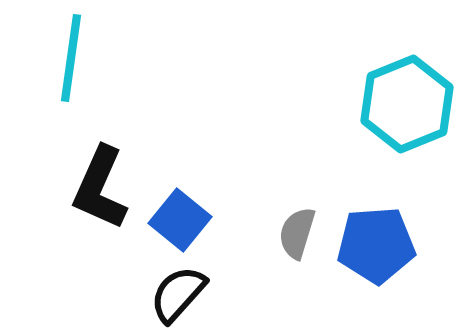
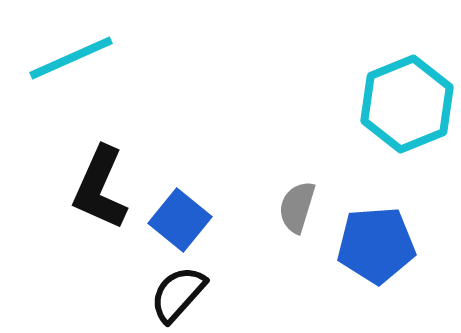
cyan line: rotated 58 degrees clockwise
gray semicircle: moved 26 px up
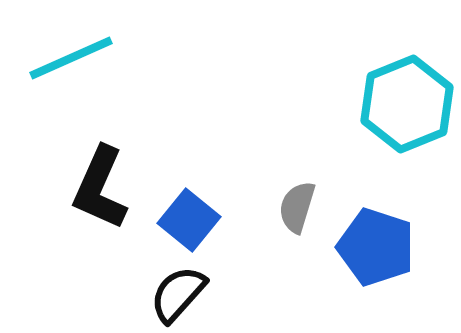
blue square: moved 9 px right
blue pentagon: moved 2 px down; rotated 22 degrees clockwise
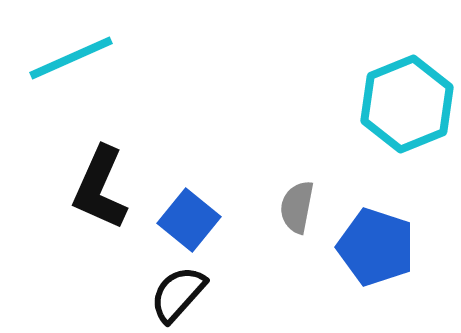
gray semicircle: rotated 6 degrees counterclockwise
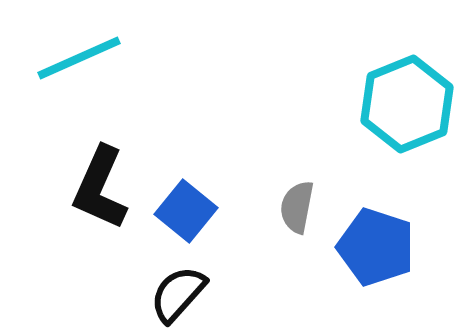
cyan line: moved 8 px right
blue square: moved 3 px left, 9 px up
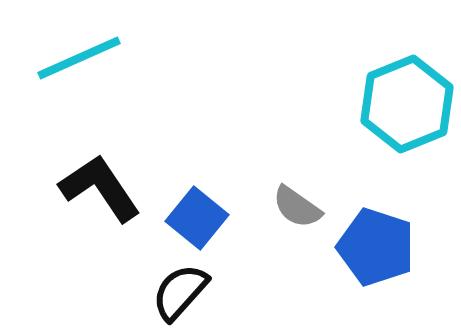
black L-shape: rotated 122 degrees clockwise
gray semicircle: rotated 66 degrees counterclockwise
blue square: moved 11 px right, 7 px down
black semicircle: moved 2 px right, 2 px up
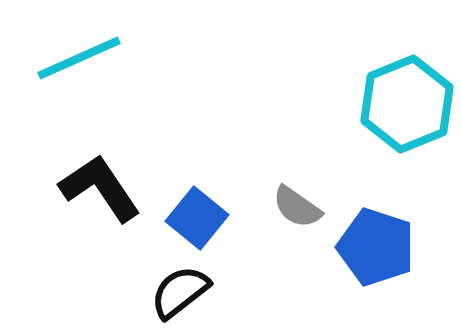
black semicircle: rotated 10 degrees clockwise
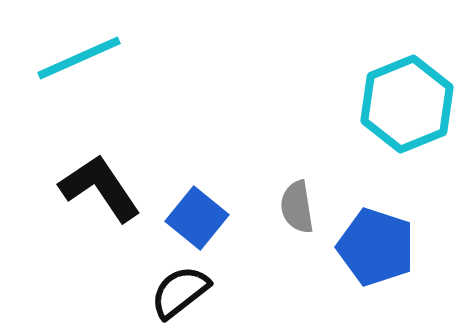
gray semicircle: rotated 46 degrees clockwise
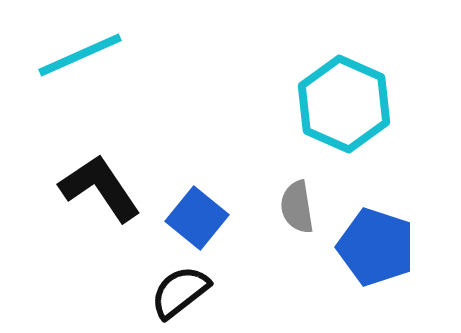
cyan line: moved 1 px right, 3 px up
cyan hexagon: moved 63 px left; rotated 14 degrees counterclockwise
